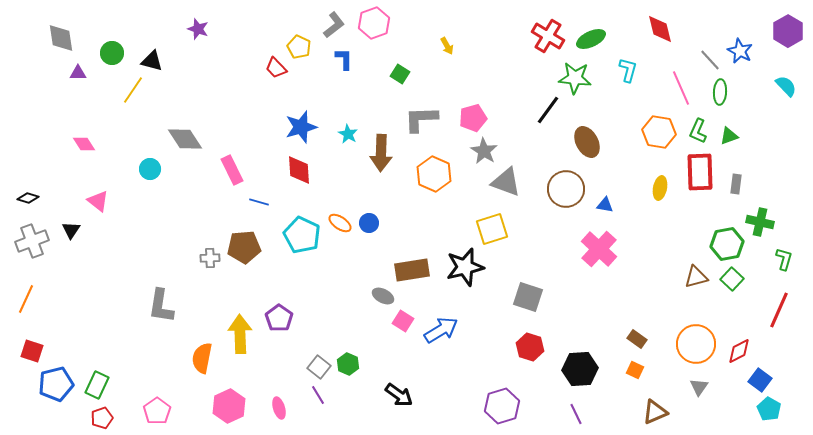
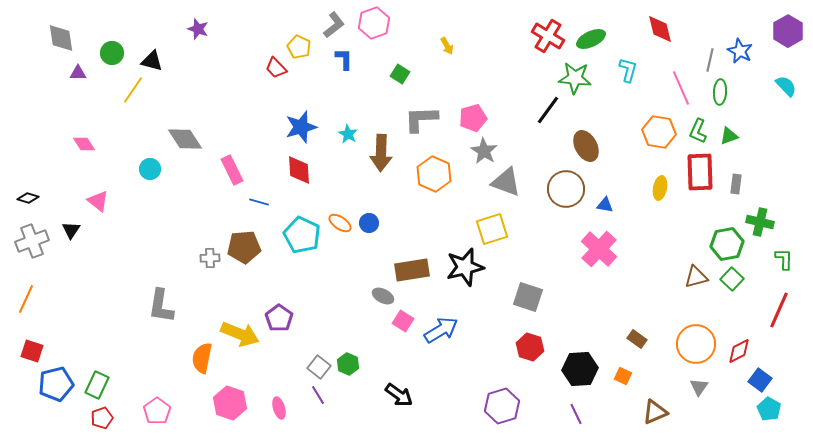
gray line at (710, 60): rotated 55 degrees clockwise
brown ellipse at (587, 142): moved 1 px left, 4 px down
green L-shape at (784, 259): rotated 15 degrees counterclockwise
yellow arrow at (240, 334): rotated 114 degrees clockwise
orange square at (635, 370): moved 12 px left, 6 px down
pink hexagon at (229, 406): moved 1 px right, 3 px up; rotated 16 degrees counterclockwise
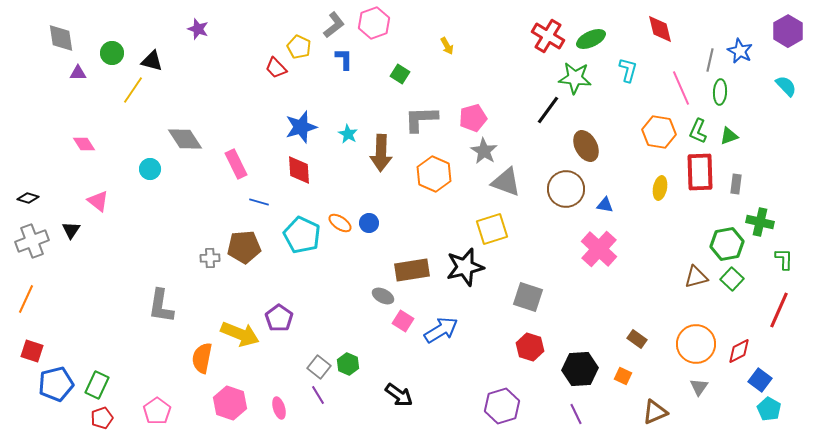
pink rectangle at (232, 170): moved 4 px right, 6 px up
